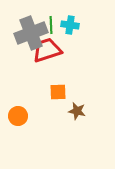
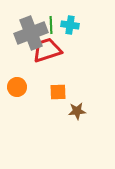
brown star: rotated 18 degrees counterclockwise
orange circle: moved 1 px left, 29 px up
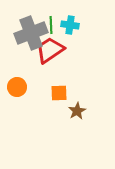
red trapezoid: moved 3 px right; rotated 16 degrees counterclockwise
orange square: moved 1 px right, 1 px down
brown star: rotated 24 degrees counterclockwise
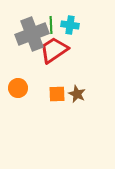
gray cross: moved 1 px right, 1 px down
red trapezoid: moved 4 px right
orange circle: moved 1 px right, 1 px down
orange square: moved 2 px left, 1 px down
brown star: moved 17 px up; rotated 18 degrees counterclockwise
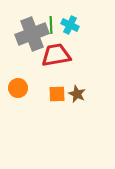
cyan cross: rotated 18 degrees clockwise
red trapezoid: moved 2 px right, 5 px down; rotated 24 degrees clockwise
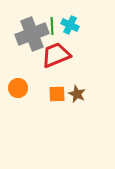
green line: moved 1 px right, 1 px down
red trapezoid: rotated 12 degrees counterclockwise
